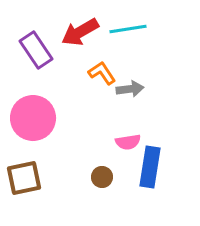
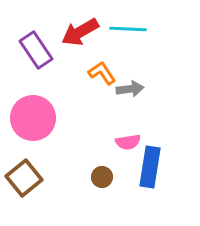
cyan line: rotated 12 degrees clockwise
brown square: rotated 27 degrees counterclockwise
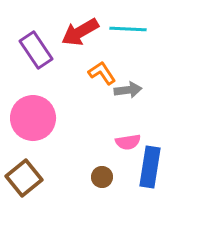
gray arrow: moved 2 px left, 1 px down
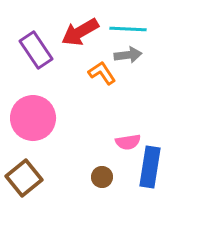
gray arrow: moved 35 px up
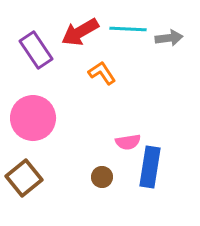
gray arrow: moved 41 px right, 17 px up
